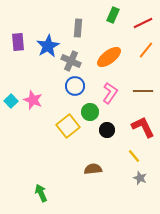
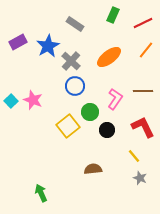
gray rectangle: moved 3 px left, 4 px up; rotated 60 degrees counterclockwise
purple rectangle: rotated 66 degrees clockwise
gray cross: rotated 18 degrees clockwise
pink L-shape: moved 5 px right, 6 px down
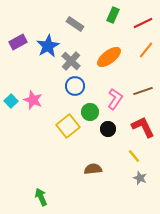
brown line: rotated 18 degrees counterclockwise
black circle: moved 1 px right, 1 px up
green arrow: moved 4 px down
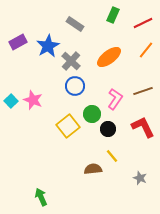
green circle: moved 2 px right, 2 px down
yellow line: moved 22 px left
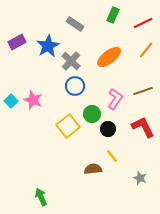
purple rectangle: moved 1 px left
